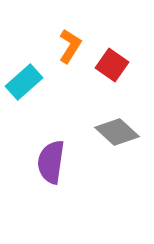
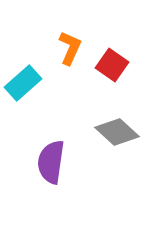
orange L-shape: moved 2 px down; rotated 8 degrees counterclockwise
cyan rectangle: moved 1 px left, 1 px down
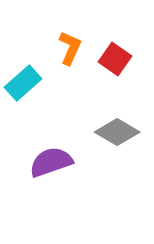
red square: moved 3 px right, 6 px up
gray diamond: rotated 12 degrees counterclockwise
purple semicircle: rotated 63 degrees clockwise
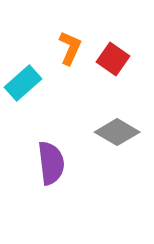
red square: moved 2 px left
purple semicircle: moved 1 px down; rotated 102 degrees clockwise
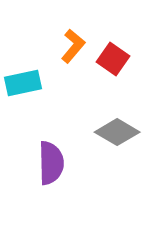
orange L-shape: moved 3 px right, 2 px up; rotated 16 degrees clockwise
cyan rectangle: rotated 30 degrees clockwise
purple semicircle: rotated 6 degrees clockwise
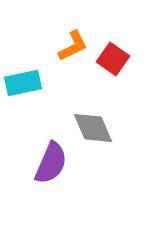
orange L-shape: rotated 24 degrees clockwise
gray diamond: moved 24 px left, 4 px up; rotated 36 degrees clockwise
purple semicircle: rotated 24 degrees clockwise
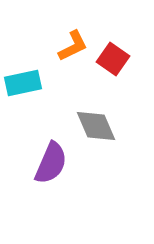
gray diamond: moved 3 px right, 2 px up
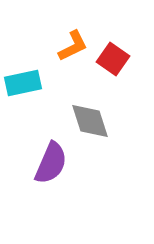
gray diamond: moved 6 px left, 5 px up; rotated 6 degrees clockwise
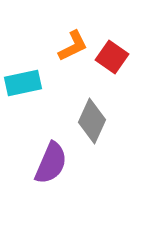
red square: moved 1 px left, 2 px up
gray diamond: moved 2 px right; rotated 42 degrees clockwise
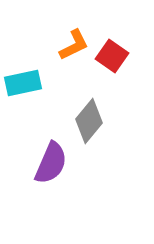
orange L-shape: moved 1 px right, 1 px up
red square: moved 1 px up
gray diamond: moved 3 px left; rotated 15 degrees clockwise
